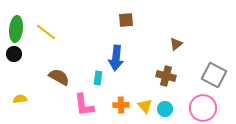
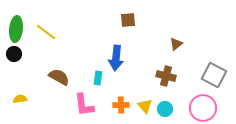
brown square: moved 2 px right
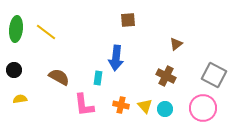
black circle: moved 16 px down
brown cross: rotated 12 degrees clockwise
orange cross: rotated 14 degrees clockwise
